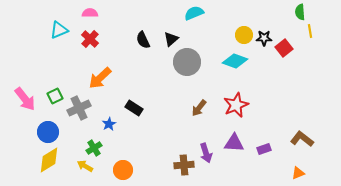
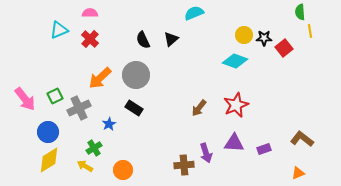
gray circle: moved 51 px left, 13 px down
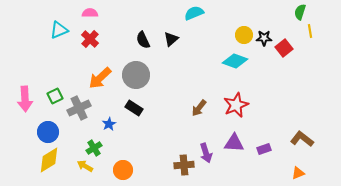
green semicircle: rotated 21 degrees clockwise
pink arrow: rotated 35 degrees clockwise
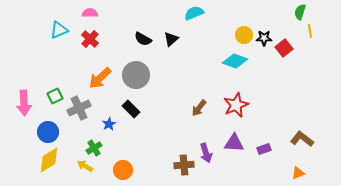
black semicircle: moved 1 px up; rotated 36 degrees counterclockwise
pink arrow: moved 1 px left, 4 px down
black rectangle: moved 3 px left, 1 px down; rotated 12 degrees clockwise
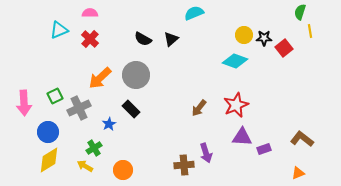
purple triangle: moved 8 px right, 6 px up
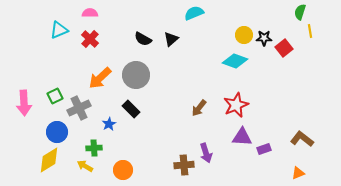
blue circle: moved 9 px right
green cross: rotated 28 degrees clockwise
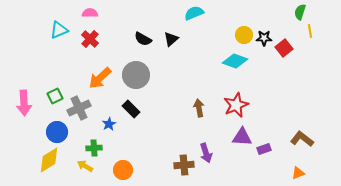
brown arrow: rotated 132 degrees clockwise
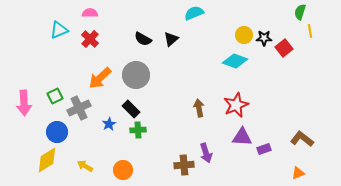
green cross: moved 44 px right, 18 px up
yellow diamond: moved 2 px left
